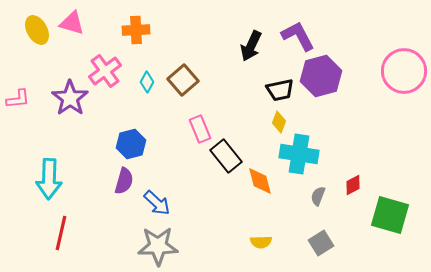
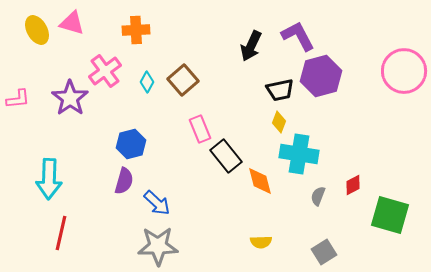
gray square: moved 3 px right, 9 px down
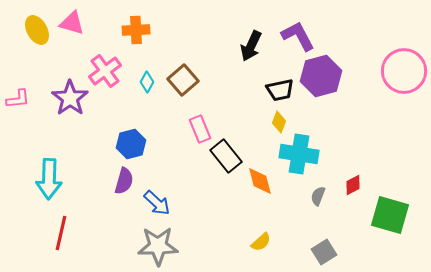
yellow semicircle: rotated 40 degrees counterclockwise
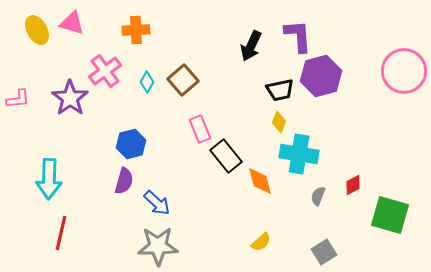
purple L-shape: rotated 24 degrees clockwise
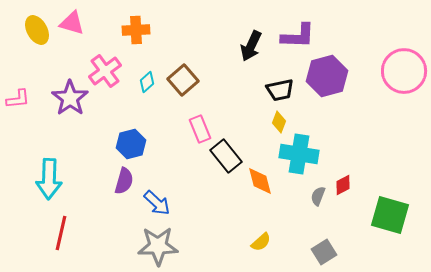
purple L-shape: rotated 96 degrees clockwise
purple hexagon: moved 6 px right
cyan diamond: rotated 20 degrees clockwise
red diamond: moved 10 px left
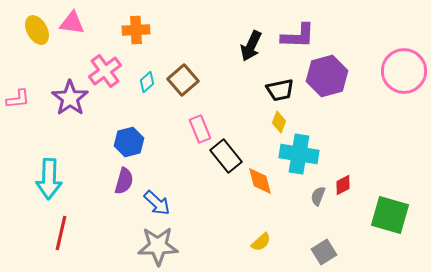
pink triangle: rotated 8 degrees counterclockwise
blue hexagon: moved 2 px left, 2 px up
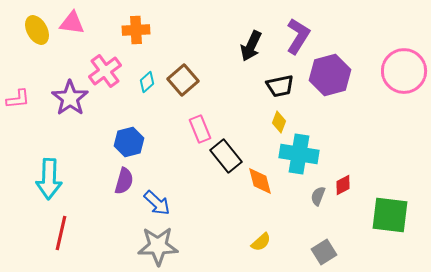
purple L-shape: rotated 60 degrees counterclockwise
purple hexagon: moved 3 px right, 1 px up
black trapezoid: moved 4 px up
green square: rotated 9 degrees counterclockwise
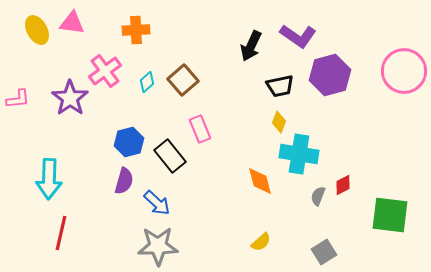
purple L-shape: rotated 93 degrees clockwise
black rectangle: moved 56 px left
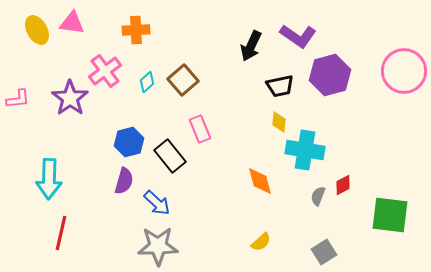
yellow diamond: rotated 15 degrees counterclockwise
cyan cross: moved 6 px right, 4 px up
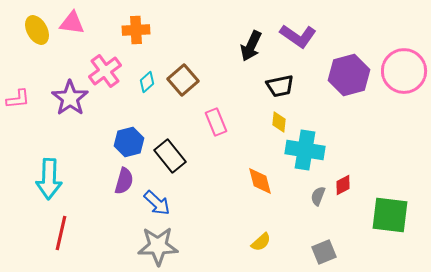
purple hexagon: moved 19 px right
pink rectangle: moved 16 px right, 7 px up
gray square: rotated 10 degrees clockwise
